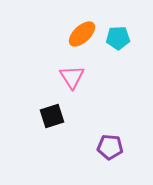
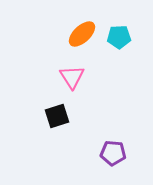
cyan pentagon: moved 1 px right, 1 px up
black square: moved 5 px right
purple pentagon: moved 3 px right, 6 px down
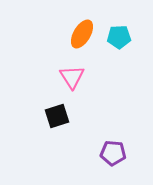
orange ellipse: rotated 16 degrees counterclockwise
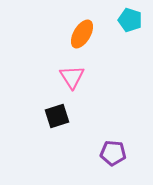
cyan pentagon: moved 11 px right, 17 px up; rotated 20 degrees clockwise
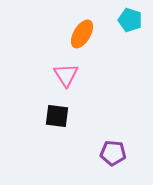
pink triangle: moved 6 px left, 2 px up
black square: rotated 25 degrees clockwise
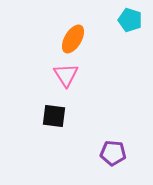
orange ellipse: moved 9 px left, 5 px down
black square: moved 3 px left
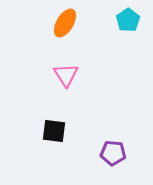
cyan pentagon: moved 2 px left; rotated 20 degrees clockwise
orange ellipse: moved 8 px left, 16 px up
black square: moved 15 px down
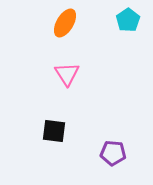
pink triangle: moved 1 px right, 1 px up
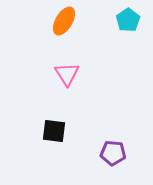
orange ellipse: moved 1 px left, 2 px up
